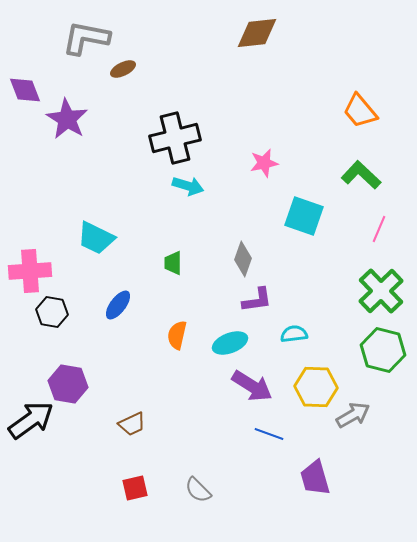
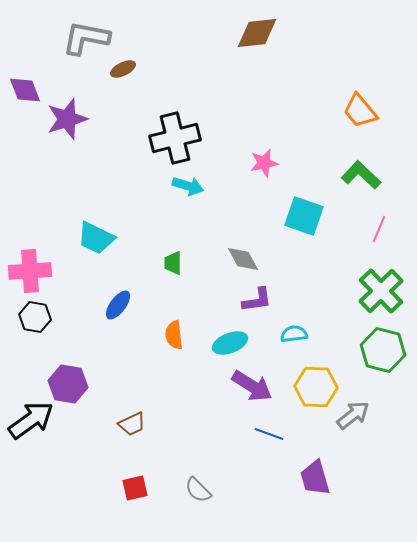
purple star: rotated 24 degrees clockwise
gray diamond: rotated 48 degrees counterclockwise
black hexagon: moved 17 px left, 5 px down
orange semicircle: moved 3 px left; rotated 20 degrees counterclockwise
gray arrow: rotated 8 degrees counterclockwise
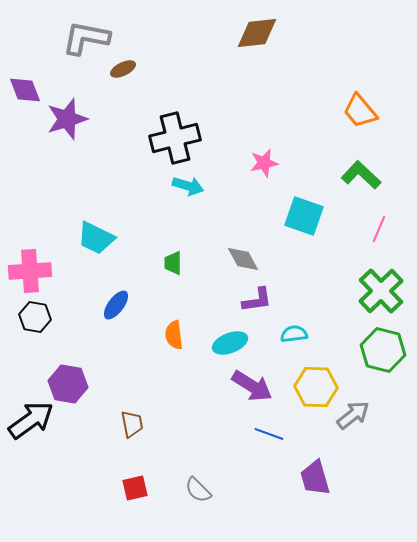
blue ellipse: moved 2 px left
brown trapezoid: rotated 76 degrees counterclockwise
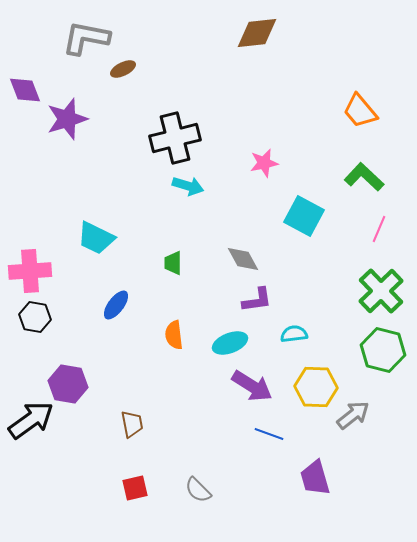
green L-shape: moved 3 px right, 2 px down
cyan square: rotated 9 degrees clockwise
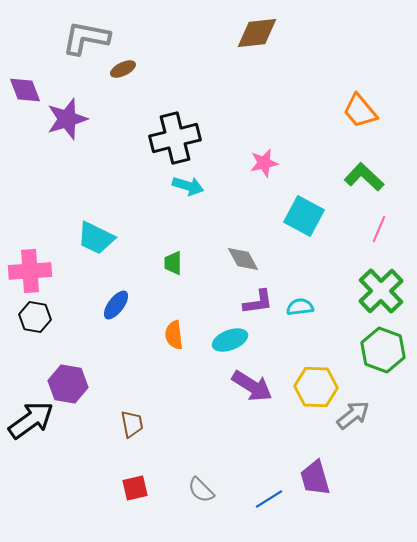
purple L-shape: moved 1 px right, 2 px down
cyan semicircle: moved 6 px right, 27 px up
cyan ellipse: moved 3 px up
green hexagon: rotated 6 degrees clockwise
blue line: moved 65 px down; rotated 52 degrees counterclockwise
gray semicircle: moved 3 px right
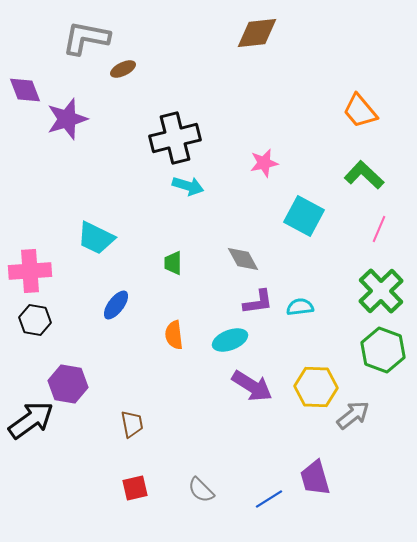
green L-shape: moved 2 px up
black hexagon: moved 3 px down
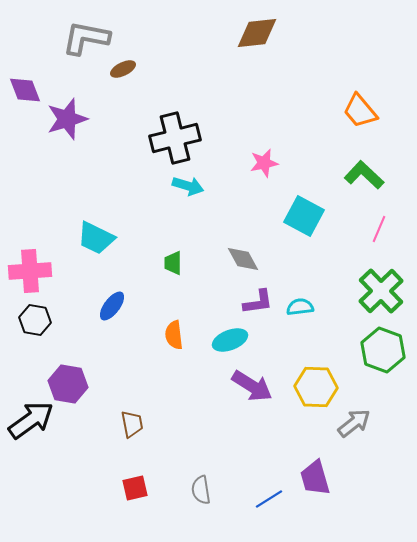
blue ellipse: moved 4 px left, 1 px down
gray arrow: moved 1 px right, 8 px down
gray semicircle: rotated 36 degrees clockwise
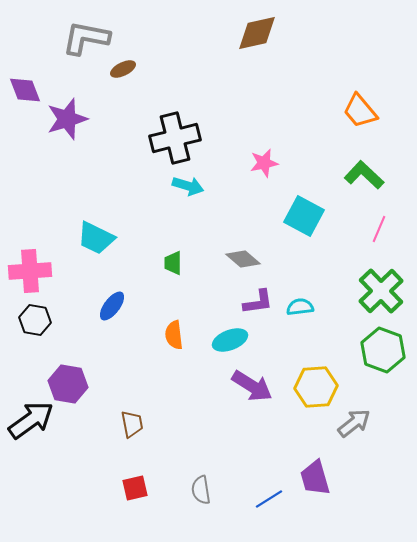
brown diamond: rotated 6 degrees counterclockwise
gray diamond: rotated 20 degrees counterclockwise
yellow hexagon: rotated 6 degrees counterclockwise
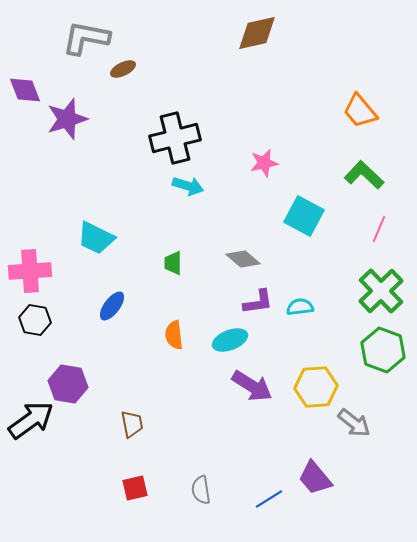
gray arrow: rotated 76 degrees clockwise
purple trapezoid: rotated 24 degrees counterclockwise
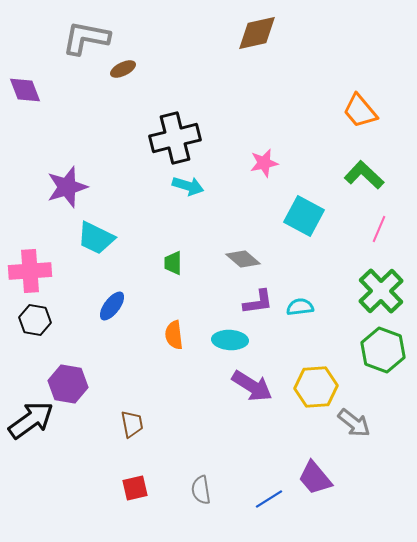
purple star: moved 68 px down
cyan ellipse: rotated 24 degrees clockwise
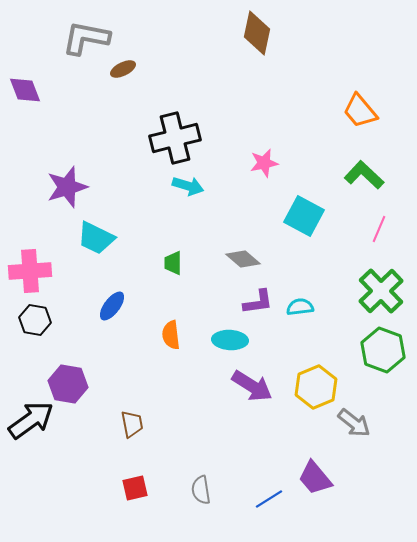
brown diamond: rotated 66 degrees counterclockwise
orange semicircle: moved 3 px left
yellow hexagon: rotated 18 degrees counterclockwise
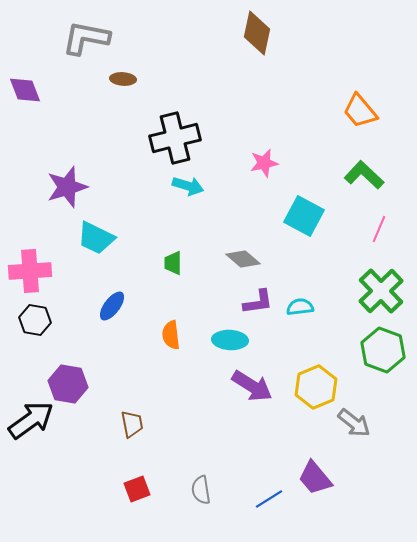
brown ellipse: moved 10 px down; rotated 30 degrees clockwise
red square: moved 2 px right, 1 px down; rotated 8 degrees counterclockwise
